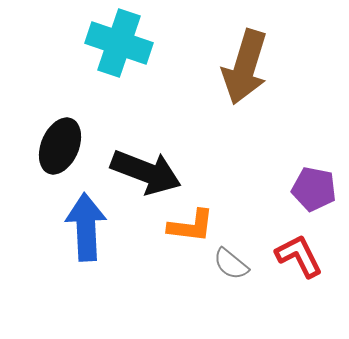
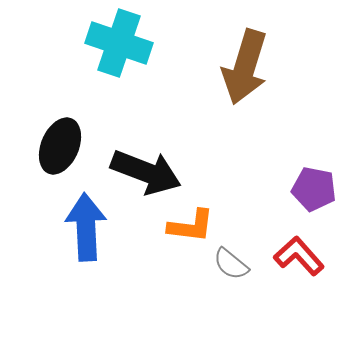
red L-shape: rotated 15 degrees counterclockwise
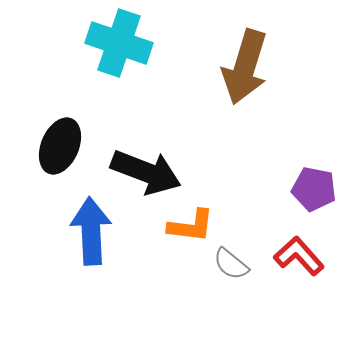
blue arrow: moved 5 px right, 4 px down
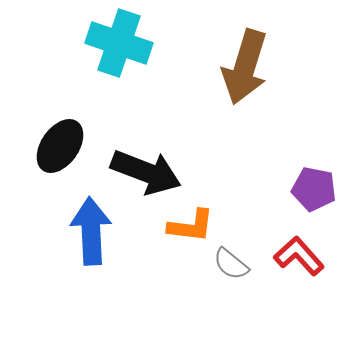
black ellipse: rotated 12 degrees clockwise
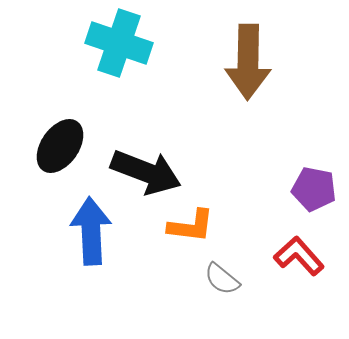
brown arrow: moved 3 px right, 5 px up; rotated 16 degrees counterclockwise
gray semicircle: moved 9 px left, 15 px down
